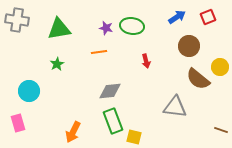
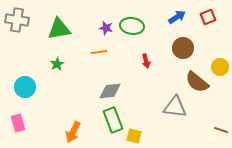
brown circle: moved 6 px left, 2 px down
brown semicircle: moved 1 px left, 3 px down
cyan circle: moved 4 px left, 4 px up
green rectangle: moved 1 px up
yellow square: moved 1 px up
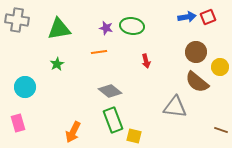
blue arrow: moved 10 px right; rotated 24 degrees clockwise
brown circle: moved 13 px right, 4 px down
gray diamond: rotated 45 degrees clockwise
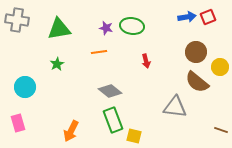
orange arrow: moved 2 px left, 1 px up
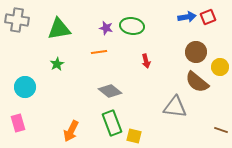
green rectangle: moved 1 px left, 3 px down
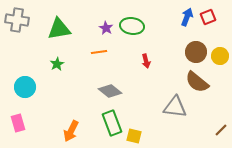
blue arrow: rotated 60 degrees counterclockwise
purple star: rotated 16 degrees clockwise
yellow circle: moved 11 px up
brown line: rotated 64 degrees counterclockwise
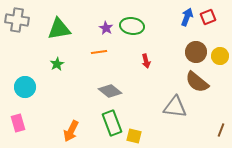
brown line: rotated 24 degrees counterclockwise
